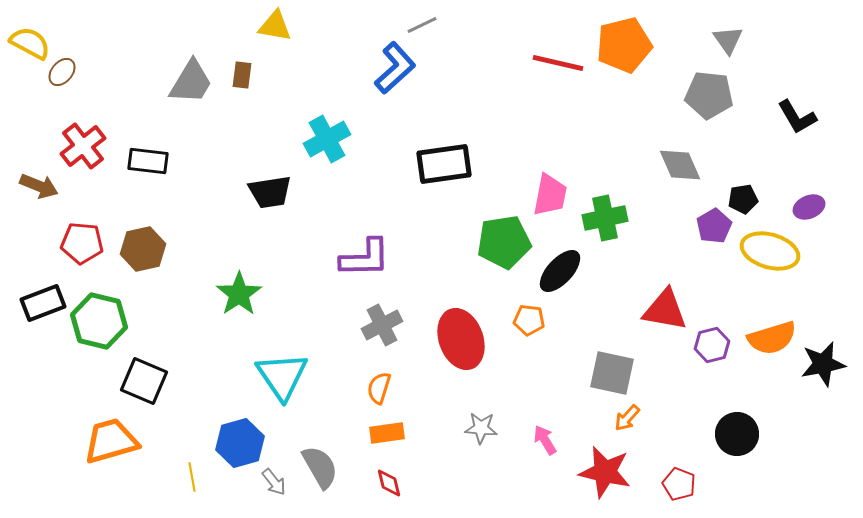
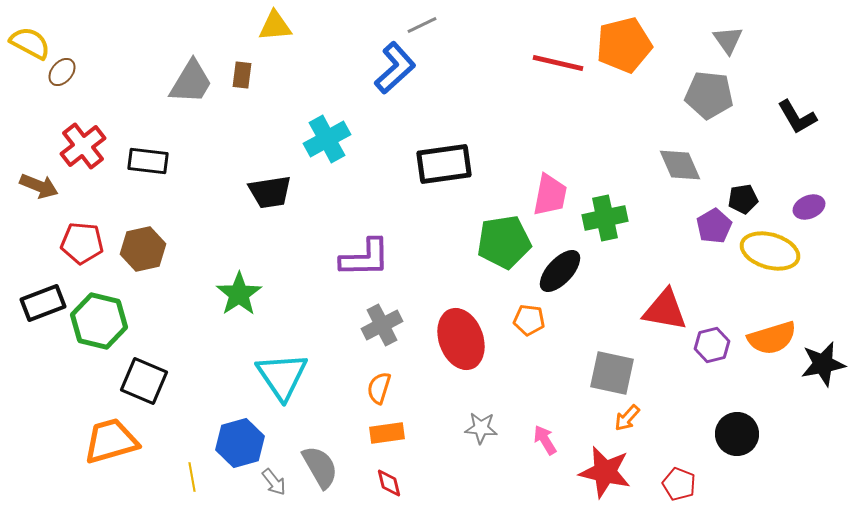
yellow triangle at (275, 26): rotated 15 degrees counterclockwise
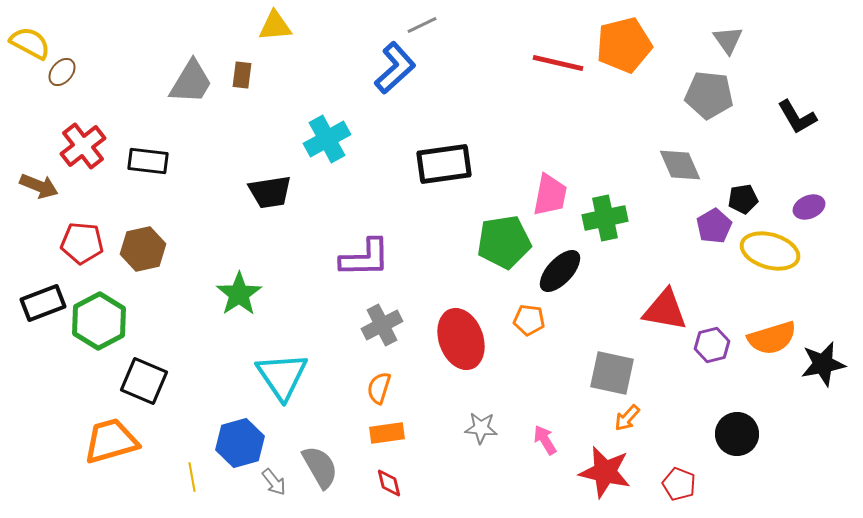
green hexagon at (99, 321): rotated 18 degrees clockwise
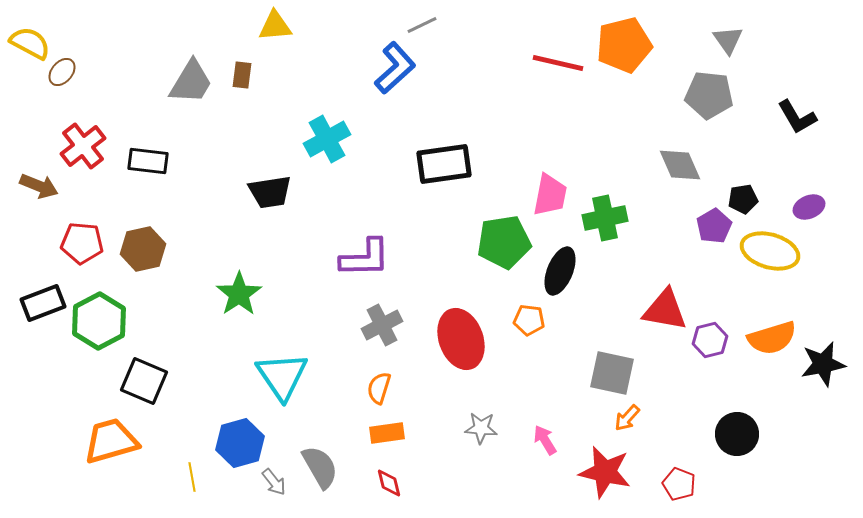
black ellipse at (560, 271): rotated 21 degrees counterclockwise
purple hexagon at (712, 345): moved 2 px left, 5 px up
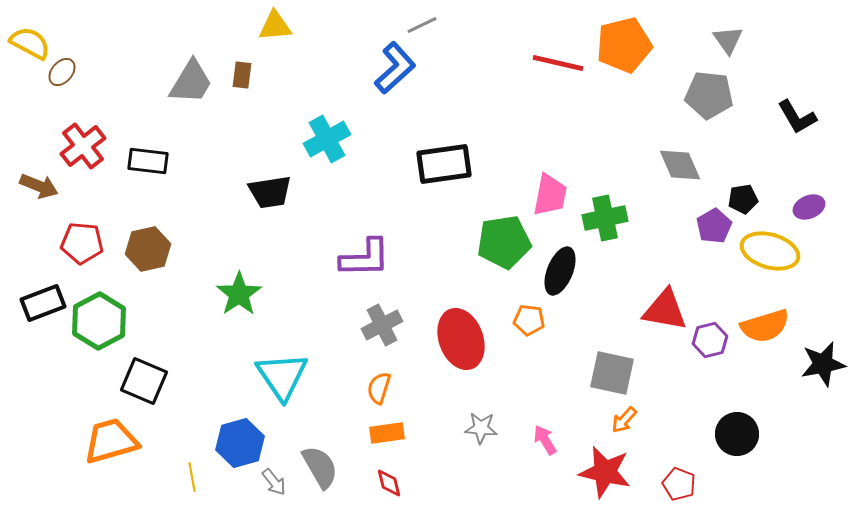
brown hexagon at (143, 249): moved 5 px right
orange semicircle at (772, 338): moved 7 px left, 12 px up
orange arrow at (627, 418): moved 3 px left, 2 px down
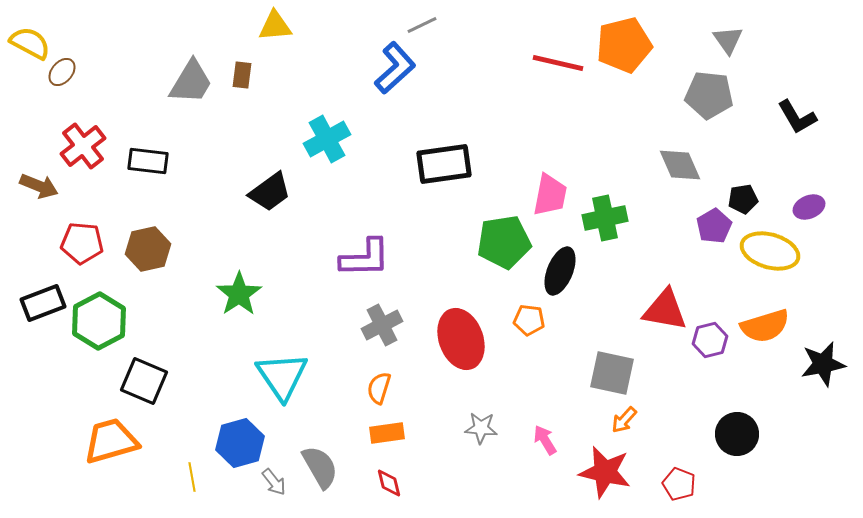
black trapezoid at (270, 192): rotated 27 degrees counterclockwise
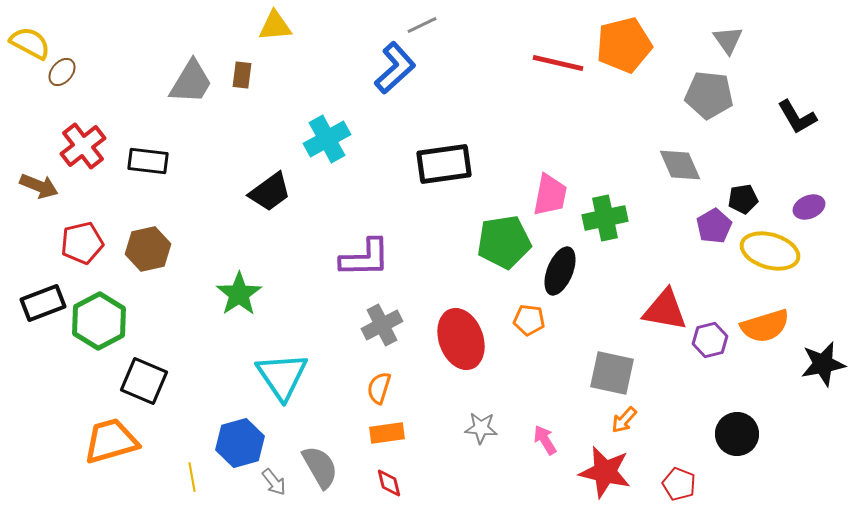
red pentagon at (82, 243): rotated 18 degrees counterclockwise
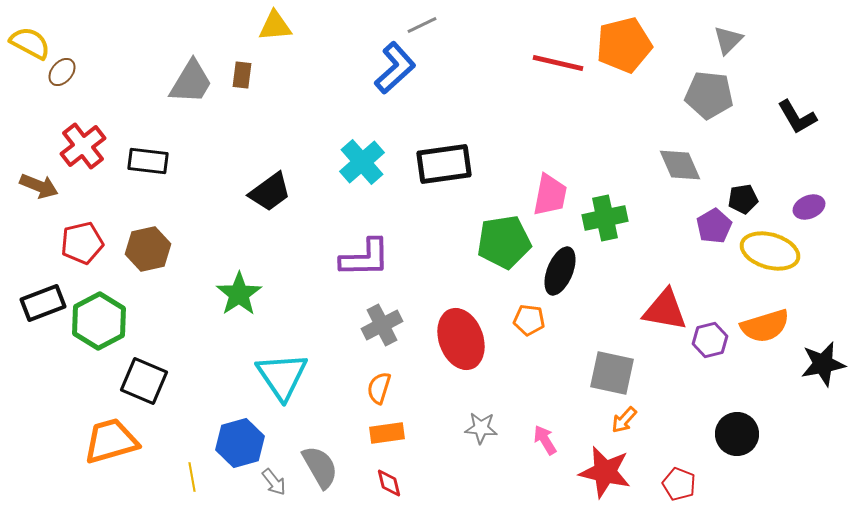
gray triangle at (728, 40): rotated 20 degrees clockwise
cyan cross at (327, 139): moved 35 px right, 23 px down; rotated 12 degrees counterclockwise
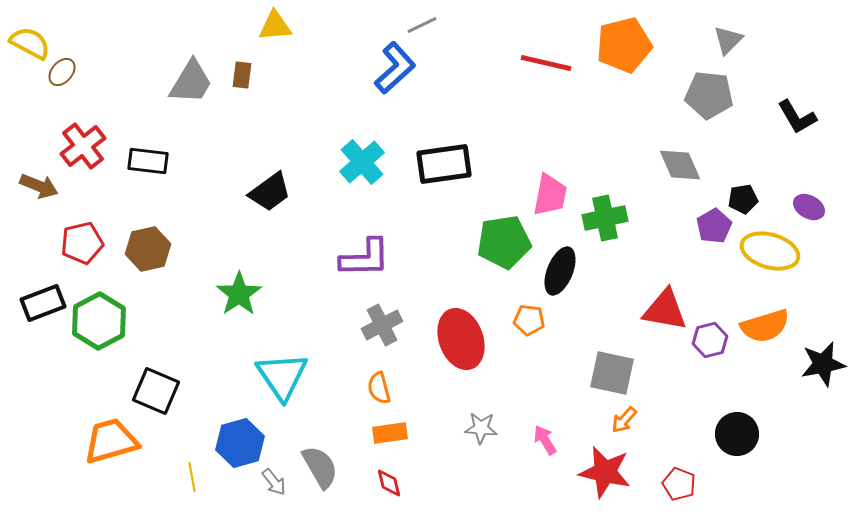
red line at (558, 63): moved 12 px left
purple ellipse at (809, 207): rotated 52 degrees clockwise
black square at (144, 381): moved 12 px right, 10 px down
orange semicircle at (379, 388): rotated 32 degrees counterclockwise
orange rectangle at (387, 433): moved 3 px right
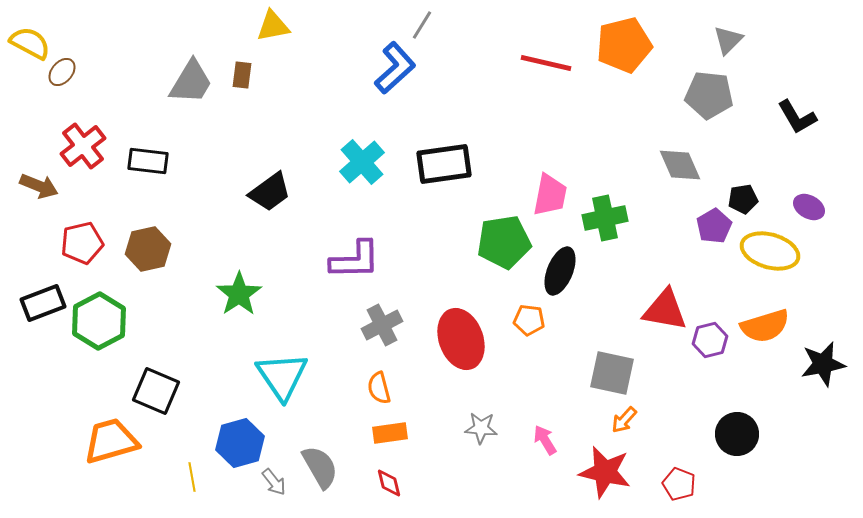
gray line at (422, 25): rotated 32 degrees counterclockwise
yellow triangle at (275, 26): moved 2 px left; rotated 6 degrees counterclockwise
purple L-shape at (365, 258): moved 10 px left, 2 px down
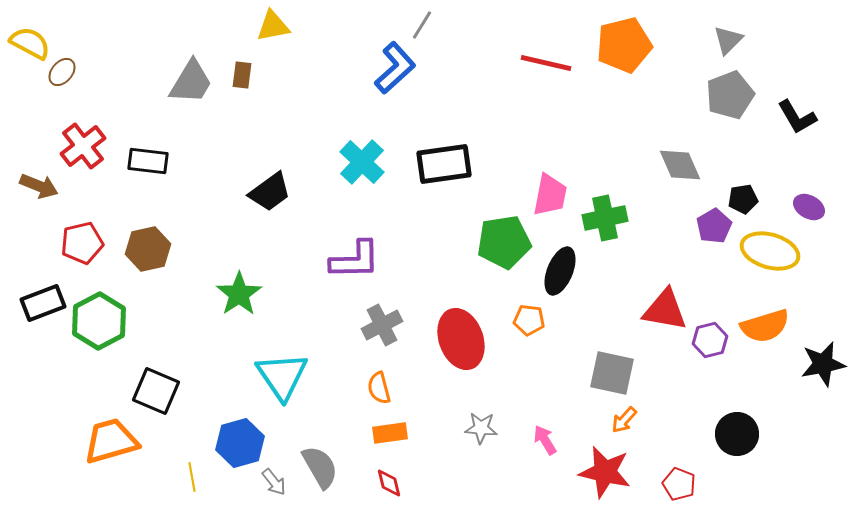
gray pentagon at (709, 95): moved 21 px right; rotated 27 degrees counterclockwise
cyan cross at (362, 162): rotated 6 degrees counterclockwise
